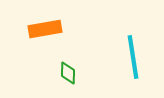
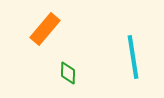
orange rectangle: rotated 40 degrees counterclockwise
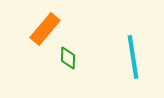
green diamond: moved 15 px up
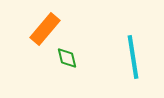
green diamond: moved 1 px left; rotated 15 degrees counterclockwise
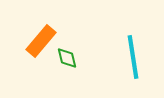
orange rectangle: moved 4 px left, 12 px down
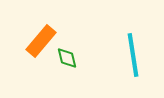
cyan line: moved 2 px up
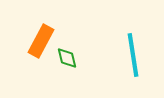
orange rectangle: rotated 12 degrees counterclockwise
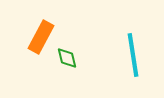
orange rectangle: moved 4 px up
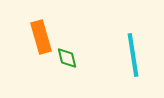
orange rectangle: rotated 44 degrees counterclockwise
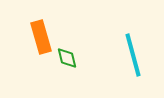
cyan line: rotated 6 degrees counterclockwise
